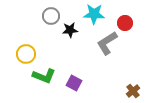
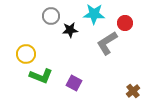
green L-shape: moved 3 px left
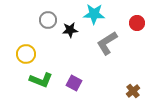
gray circle: moved 3 px left, 4 px down
red circle: moved 12 px right
green L-shape: moved 4 px down
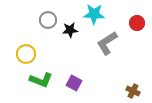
brown cross: rotated 24 degrees counterclockwise
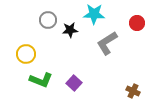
purple square: rotated 14 degrees clockwise
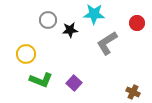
brown cross: moved 1 px down
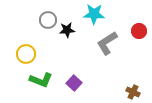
red circle: moved 2 px right, 8 px down
black star: moved 3 px left
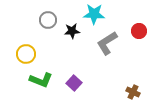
black star: moved 5 px right, 1 px down
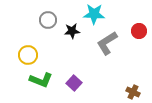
yellow circle: moved 2 px right, 1 px down
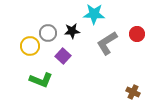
gray circle: moved 13 px down
red circle: moved 2 px left, 3 px down
yellow circle: moved 2 px right, 9 px up
purple square: moved 11 px left, 27 px up
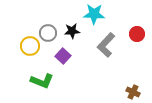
gray L-shape: moved 1 px left, 2 px down; rotated 15 degrees counterclockwise
green L-shape: moved 1 px right, 1 px down
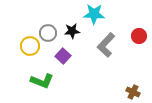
red circle: moved 2 px right, 2 px down
